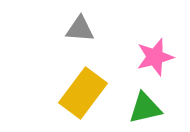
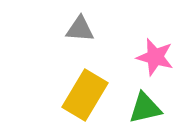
pink star: rotated 30 degrees clockwise
yellow rectangle: moved 2 px right, 2 px down; rotated 6 degrees counterclockwise
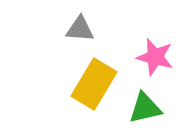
yellow rectangle: moved 9 px right, 11 px up
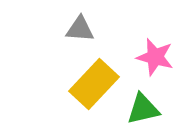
yellow rectangle: rotated 12 degrees clockwise
green triangle: moved 2 px left, 1 px down
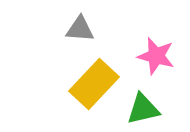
pink star: moved 1 px right, 1 px up
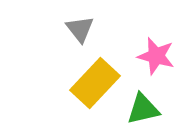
gray triangle: rotated 48 degrees clockwise
yellow rectangle: moved 1 px right, 1 px up
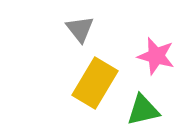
yellow rectangle: rotated 12 degrees counterclockwise
green triangle: moved 1 px down
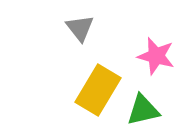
gray triangle: moved 1 px up
yellow rectangle: moved 3 px right, 7 px down
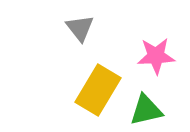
pink star: rotated 18 degrees counterclockwise
green triangle: moved 3 px right
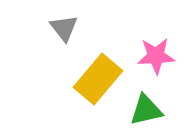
gray triangle: moved 16 px left
yellow rectangle: moved 11 px up; rotated 9 degrees clockwise
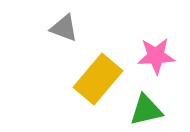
gray triangle: rotated 32 degrees counterclockwise
